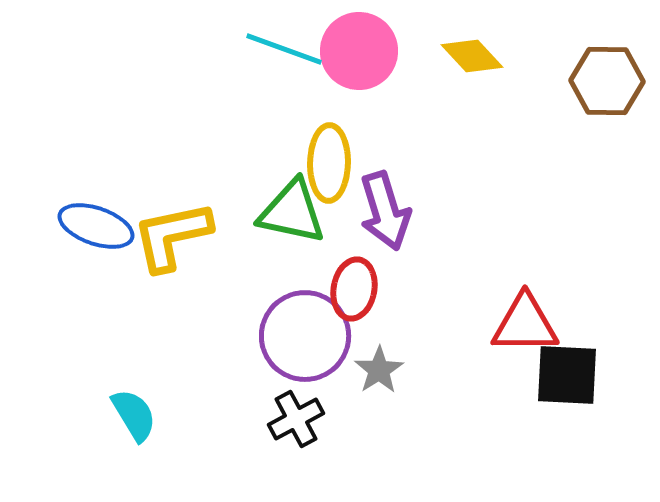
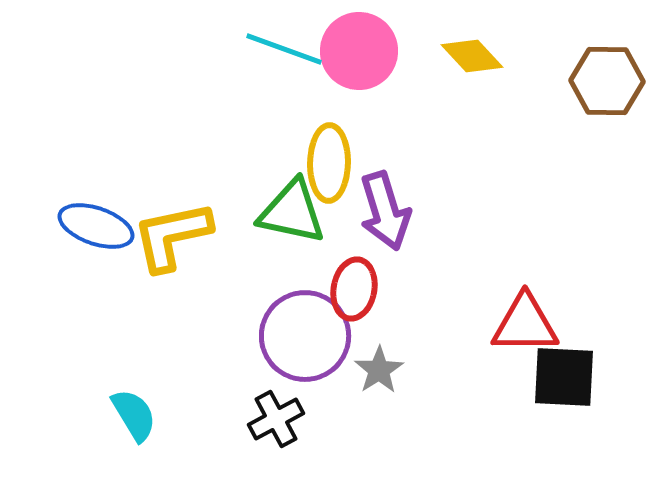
black square: moved 3 px left, 2 px down
black cross: moved 20 px left
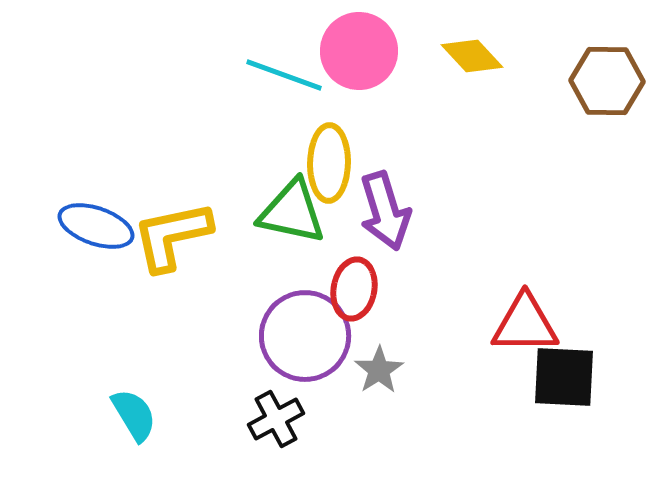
cyan line: moved 26 px down
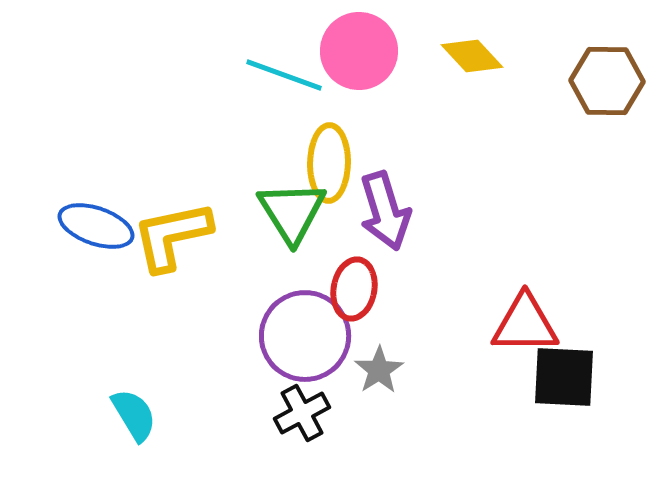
green triangle: rotated 46 degrees clockwise
black cross: moved 26 px right, 6 px up
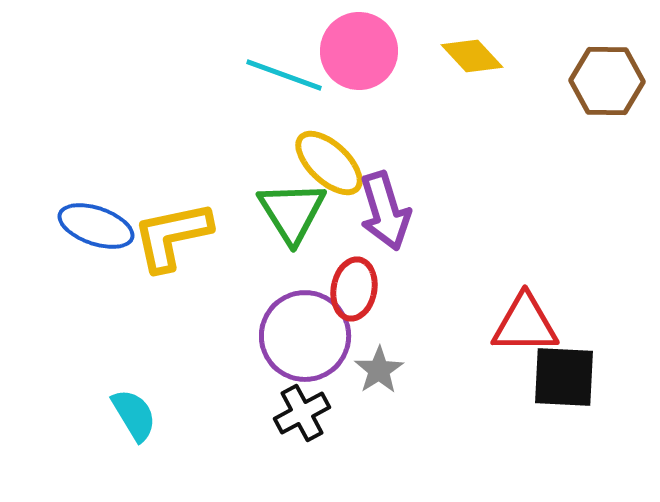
yellow ellipse: rotated 48 degrees counterclockwise
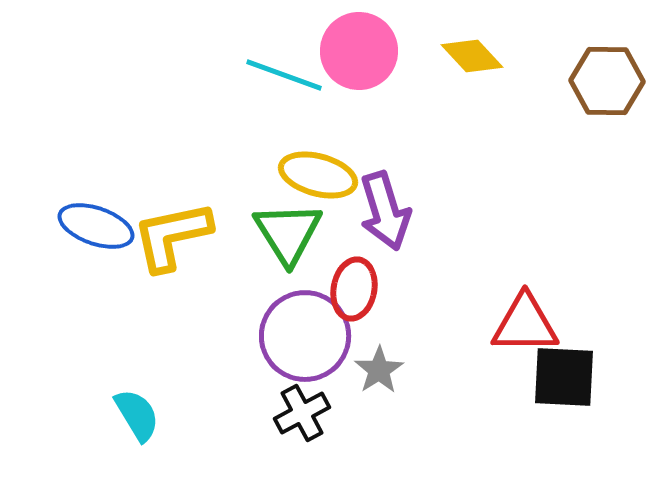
yellow ellipse: moved 11 px left, 12 px down; rotated 28 degrees counterclockwise
green triangle: moved 4 px left, 21 px down
cyan semicircle: moved 3 px right
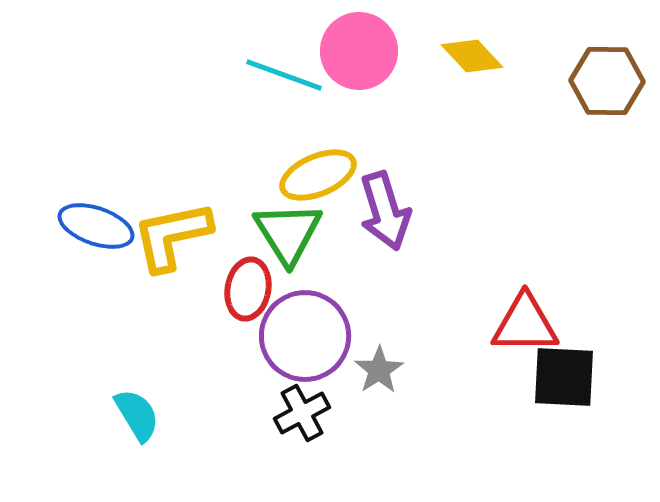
yellow ellipse: rotated 38 degrees counterclockwise
red ellipse: moved 106 px left
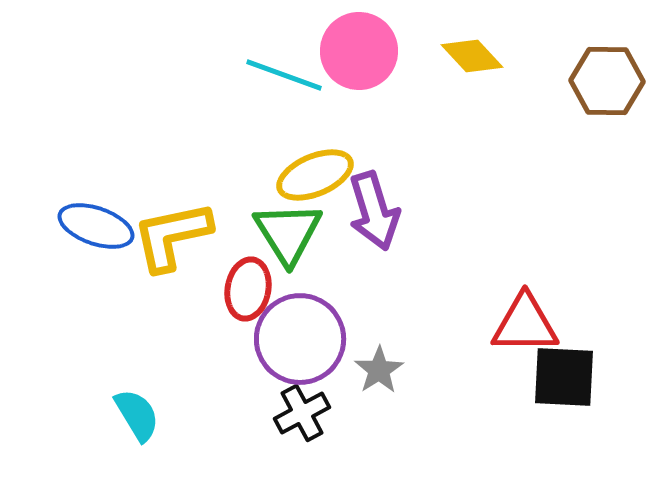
yellow ellipse: moved 3 px left
purple arrow: moved 11 px left
purple circle: moved 5 px left, 3 px down
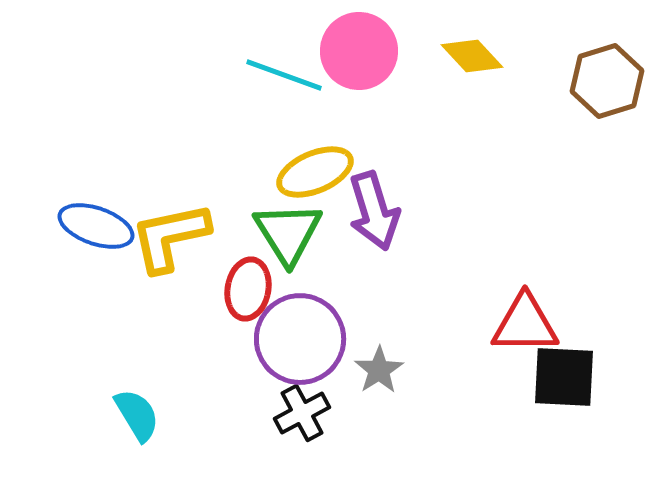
brown hexagon: rotated 18 degrees counterclockwise
yellow ellipse: moved 3 px up
yellow L-shape: moved 2 px left, 1 px down
